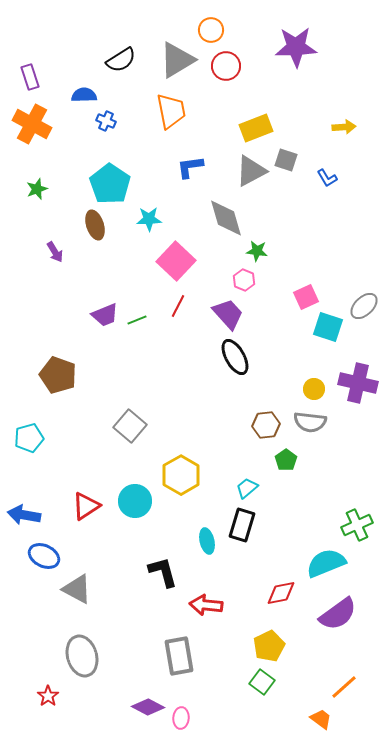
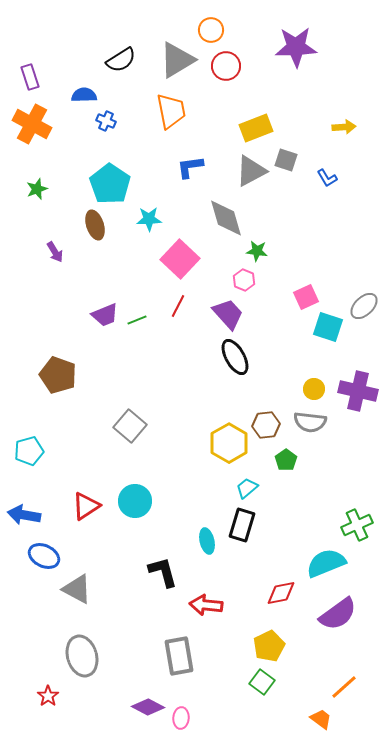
pink square at (176, 261): moved 4 px right, 2 px up
purple cross at (358, 383): moved 8 px down
cyan pentagon at (29, 438): moved 13 px down
yellow hexagon at (181, 475): moved 48 px right, 32 px up
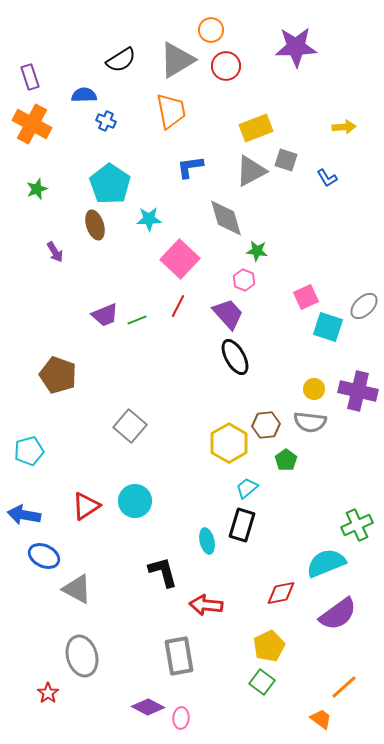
red star at (48, 696): moved 3 px up
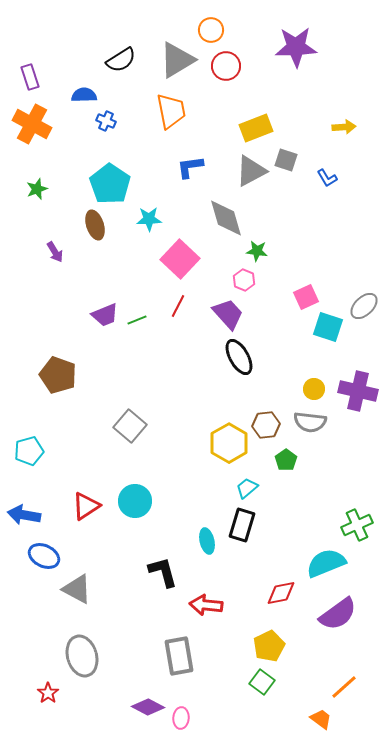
black ellipse at (235, 357): moved 4 px right
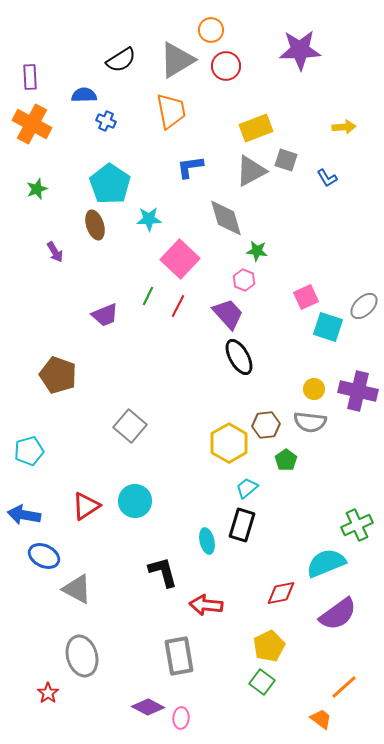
purple star at (296, 47): moved 4 px right, 3 px down
purple rectangle at (30, 77): rotated 15 degrees clockwise
green line at (137, 320): moved 11 px right, 24 px up; rotated 42 degrees counterclockwise
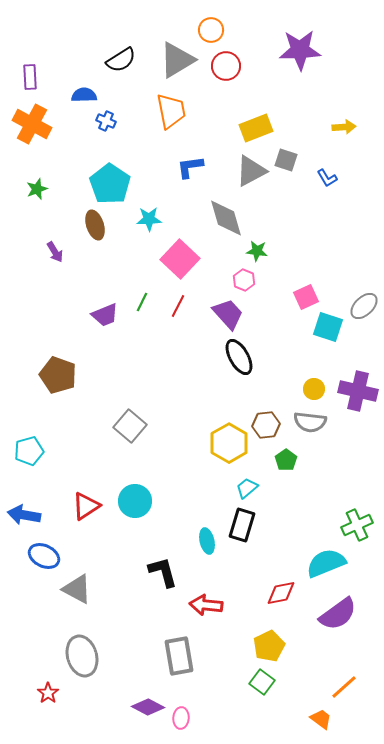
green line at (148, 296): moved 6 px left, 6 px down
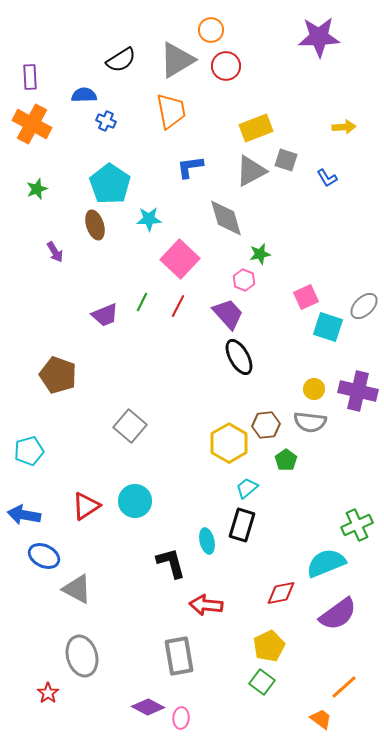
purple star at (300, 50): moved 19 px right, 13 px up
green star at (257, 251): moved 3 px right, 3 px down; rotated 20 degrees counterclockwise
black L-shape at (163, 572): moved 8 px right, 9 px up
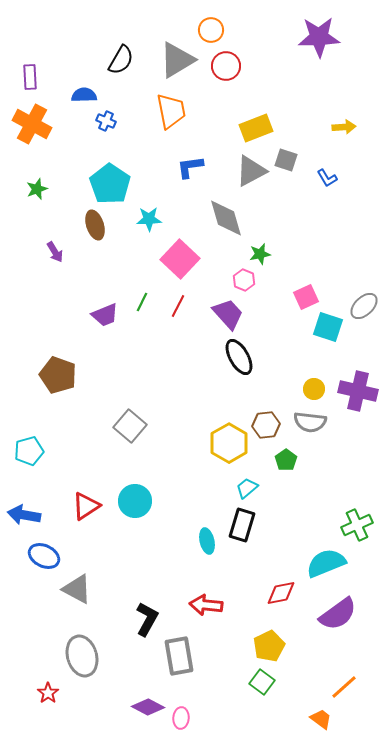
black semicircle at (121, 60): rotated 28 degrees counterclockwise
black L-shape at (171, 563): moved 24 px left, 56 px down; rotated 44 degrees clockwise
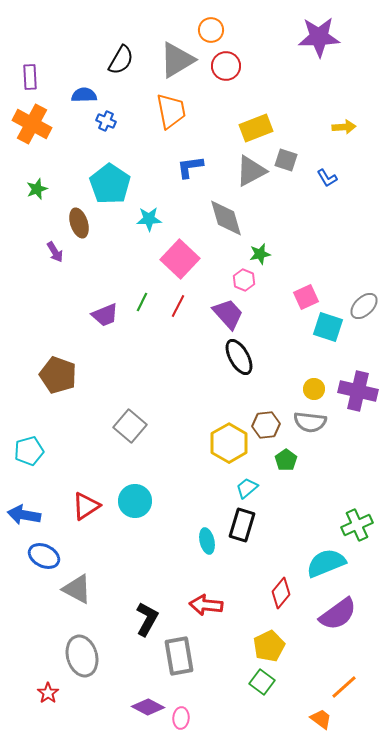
brown ellipse at (95, 225): moved 16 px left, 2 px up
red diamond at (281, 593): rotated 40 degrees counterclockwise
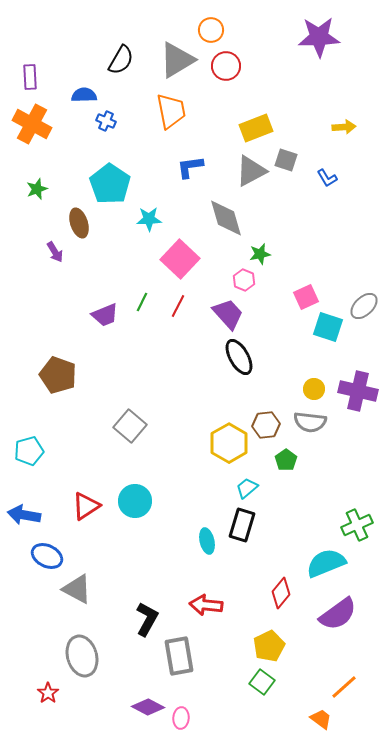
blue ellipse at (44, 556): moved 3 px right
